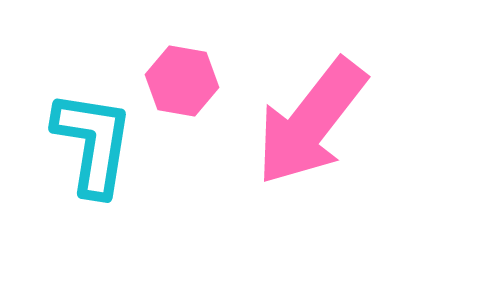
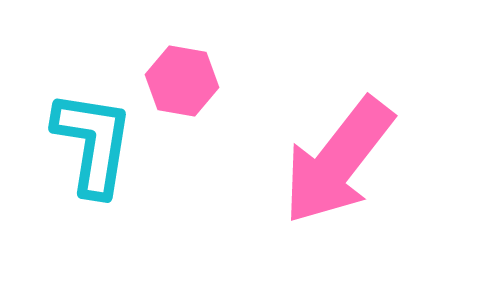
pink arrow: moved 27 px right, 39 px down
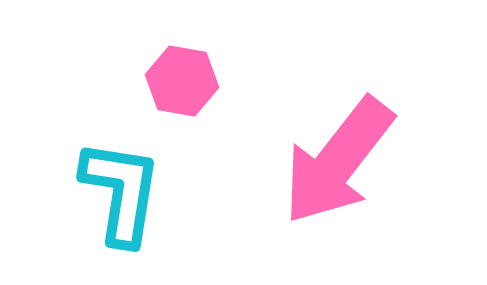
cyan L-shape: moved 28 px right, 49 px down
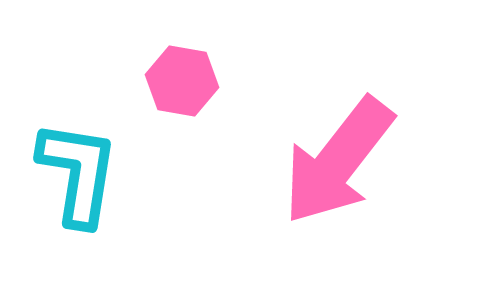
cyan L-shape: moved 43 px left, 19 px up
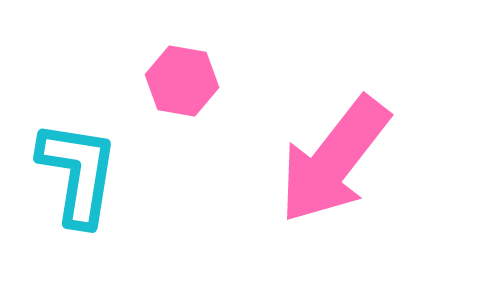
pink arrow: moved 4 px left, 1 px up
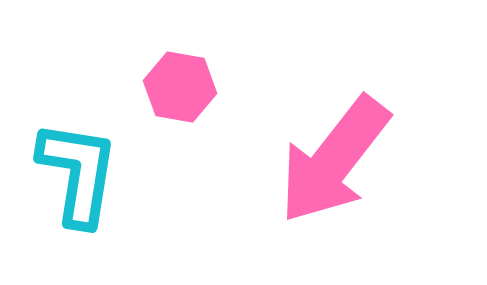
pink hexagon: moved 2 px left, 6 px down
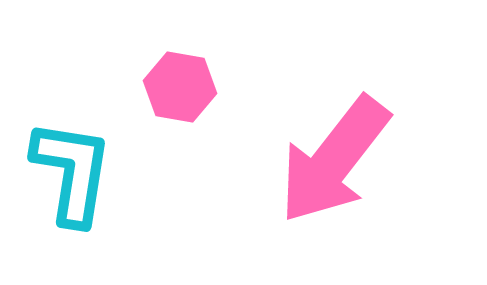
cyan L-shape: moved 6 px left, 1 px up
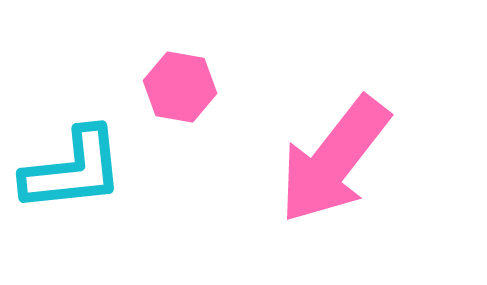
cyan L-shape: moved 1 px right, 2 px up; rotated 75 degrees clockwise
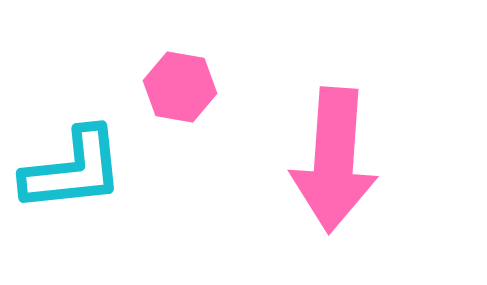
pink arrow: rotated 34 degrees counterclockwise
